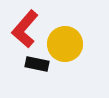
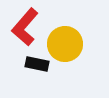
red L-shape: moved 2 px up
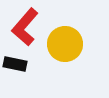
black rectangle: moved 22 px left
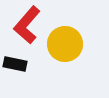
red L-shape: moved 2 px right, 2 px up
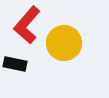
yellow circle: moved 1 px left, 1 px up
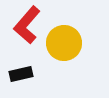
black rectangle: moved 6 px right, 10 px down; rotated 25 degrees counterclockwise
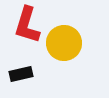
red L-shape: rotated 24 degrees counterclockwise
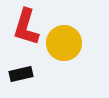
red L-shape: moved 1 px left, 2 px down
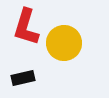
black rectangle: moved 2 px right, 4 px down
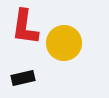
red L-shape: moved 1 px left; rotated 9 degrees counterclockwise
